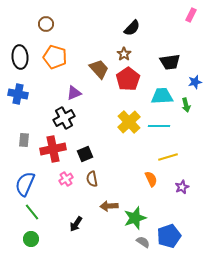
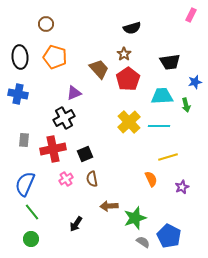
black semicircle: rotated 30 degrees clockwise
blue pentagon: rotated 25 degrees counterclockwise
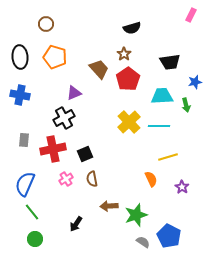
blue cross: moved 2 px right, 1 px down
purple star: rotated 16 degrees counterclockwise
green star: moved 1 px right, 3 px up
green circle: moved 4 px right
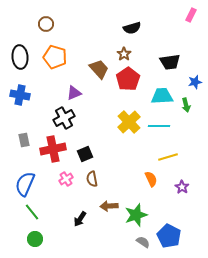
gray rectangle: rotated 16 degrees counterclockwise
black arrow: moved 4 px right, 5 px up
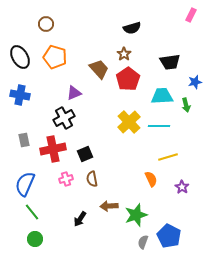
black ellipse: rotated 25 degrees counterclockwise
pink cross: rotated 16 degrees clockwise
gray semicircle: rotated 104 degrees counterclockwise
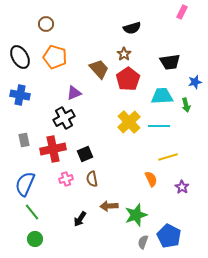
pink rectangle: moved 9 px left, 3 px up
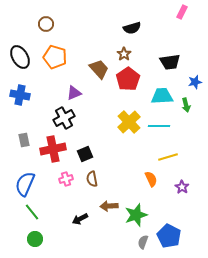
black arrow: rotated 28 degrees clockwise
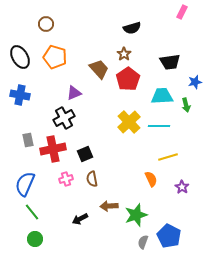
gray rectangle: moved 4 px right
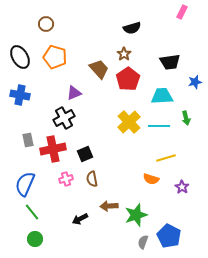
green arrow: moved 13 px down
yellow line: moved 2 px left, 1 px down
orange semicircle: rotated 133 degrees clockwise
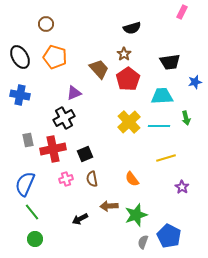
orange semicircle: moved 19 px left; rotated 35 degrees clockwise
